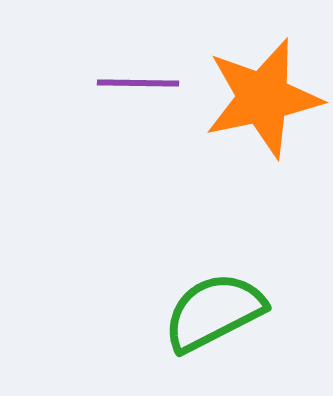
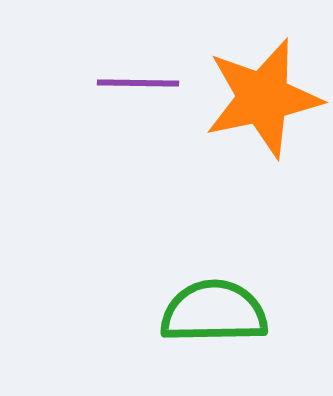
green semicircle: rotated 26 degrees clockwise
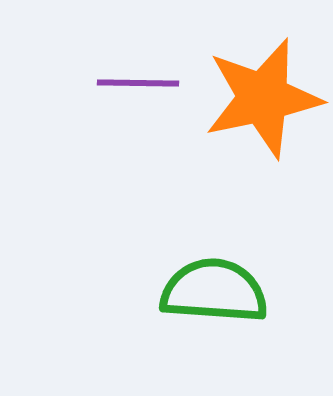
green semicircle: moved 21 px up; rotated 5 degrees clockwise
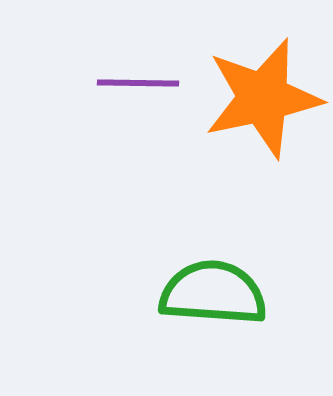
green semicircle: moved 1 px left, 2 px down
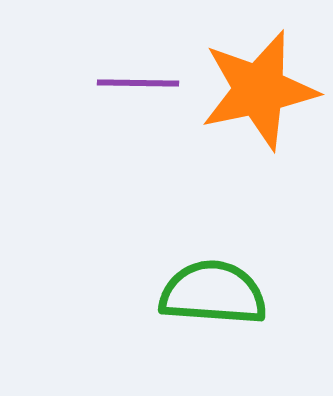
orange star: moved 4 px left, 8 px up
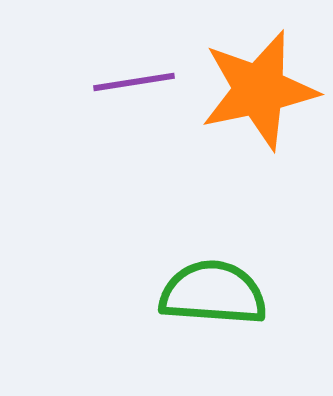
purple line: moved 4 px left, 1 px up; rotated 10 degrees counterclockwise
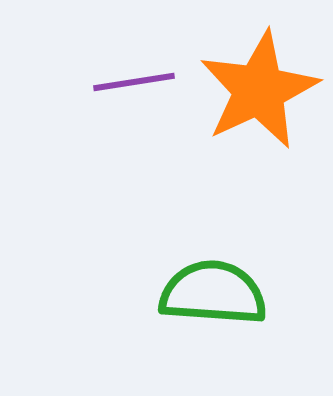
orange star: rotated 13 degrees counterclockwise
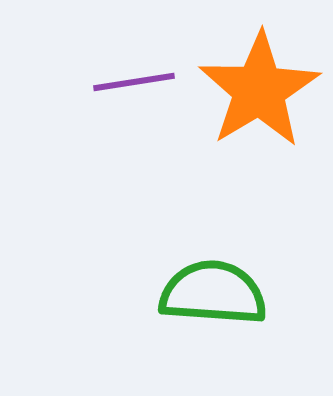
orange star: rotated 6 degrees counterclockwise
